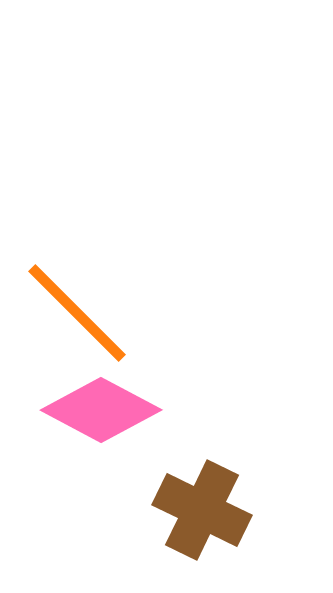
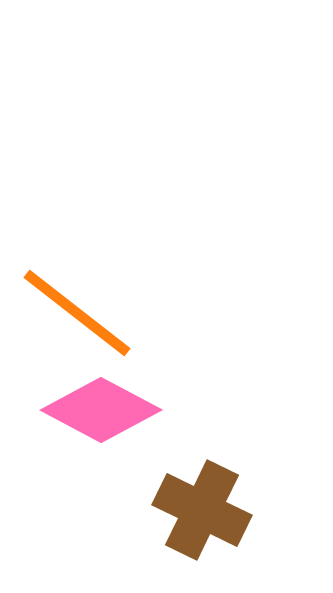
orange line: rotated 7 degrees counterclockwise
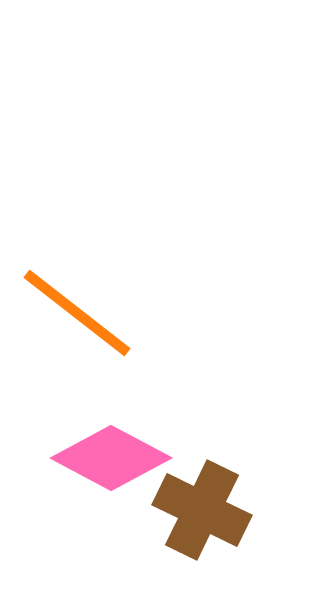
pink diamond: moved 10 px right, 48 px down
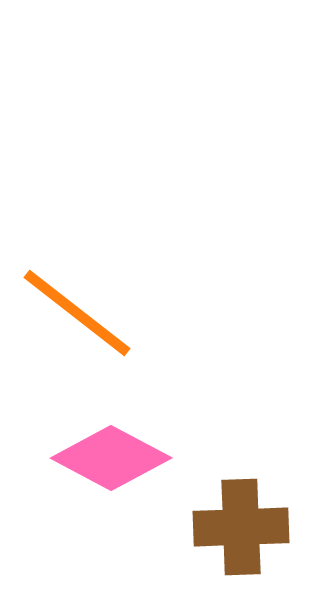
brown cross: moved 39 px right, 17 px down; rotated 28 degrees counterclockwise
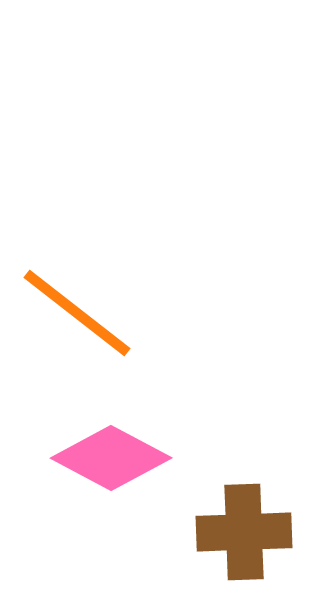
brown cross: moved 3 px right, 5 px down
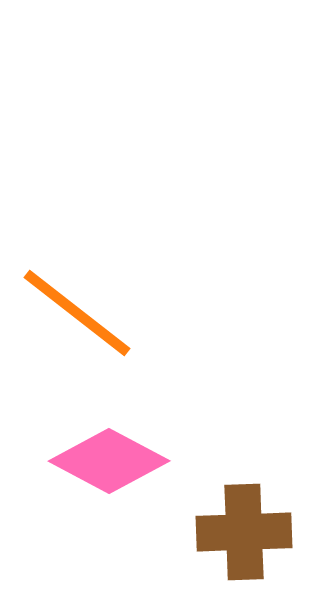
pink diamond: moved 2 px left, 3 px down
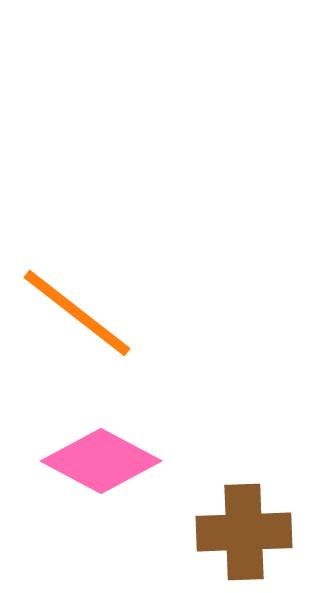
pink diamond: moved 8 px left
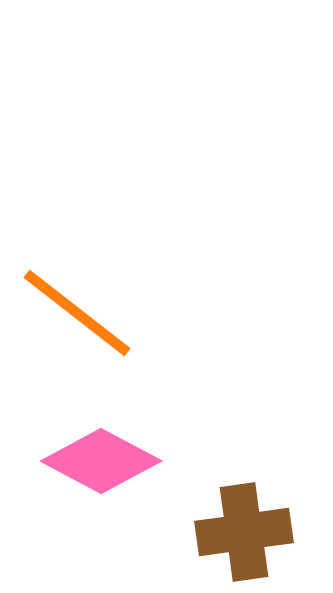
brown cross: rotated 6 degrees counterclockwise
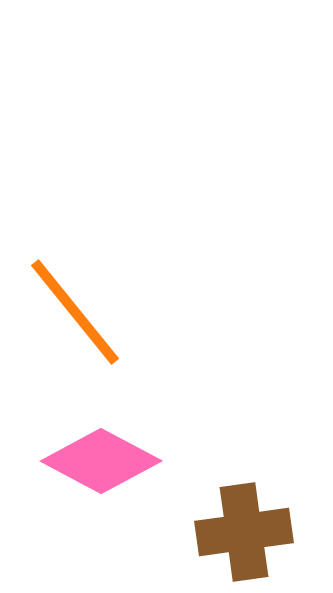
orange line: moved 2 px left, 1 px up; rotated 13 degrees clockwise
